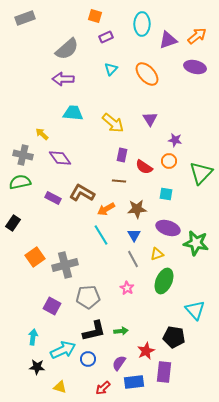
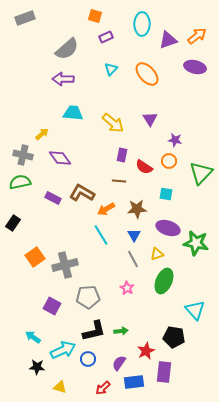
yellow arrow at (42, 134): rotated 96 degrees clockwise
cyan arrow at (33, 337): rotated 63 degrees counterclockwise
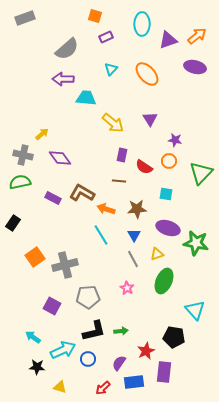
cyan trapezoid at (73, 113): moved 13 px right, 15 px up
orange arrow at (106, 209): rotated 48 degrees clockwise
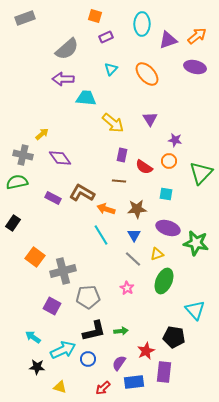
green semicircle at (20, 182): moved 3 px left
orange square at (35, 257): rotated 18 degrees counterclockwise
gray line at (133, 259): rotated 18 degrees counterclockwise
gray cross at (65, 265): moved 2 px left, 6 px down
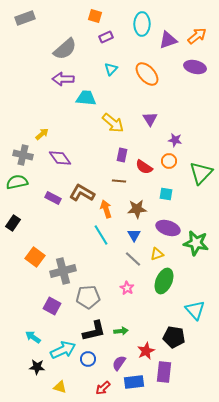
gray semicircle at (67, 49): moved 2 px left
orange arrow at (106, 209): rotated 54 degrees clockwise
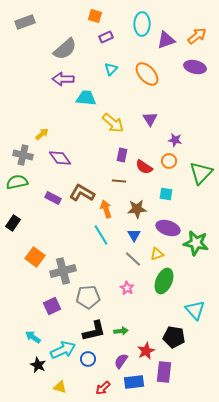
gray rectangle at (25, 18): moved 4 px down
purple triangle at (168, 40): moved 2 px left
purple square at (52, 306): rotated 36 degrees clockwise
purple semicircle at (119, 363): moved 2 px right, 2 px up
black star at (37, 367): moved 1 px right, 2 px up; rotated 21 degrees clockwise
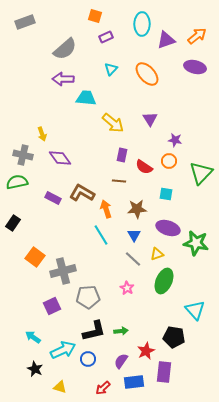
yellow arrow at (42, 134): rotated 112 degrees clockwise
black star at (38, 365): moved 3 px left, 4 px down
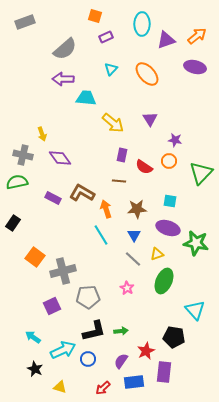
cyan square at (166, 194): moved 4 px right, 7 px down
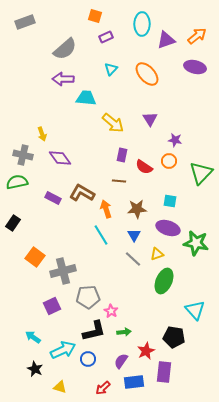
pink star at (127, 288): moved 16 px left, 23 px down
green arrow at (121, 331): moved 3 px right, 1 px down
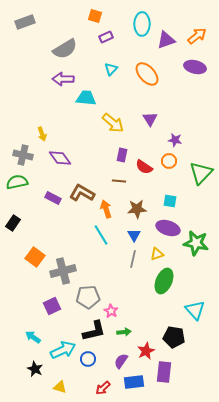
gray semicircle at (65, 49): rotated 10 degrees clockwise
gray line at (133, 259): rotated 60 degrees clockwise
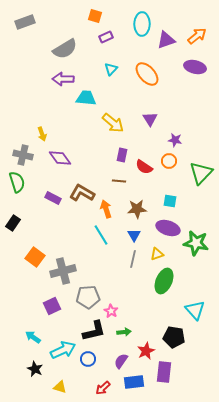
green semicircle at (17, 182): rotated 85 degrees clockwise
